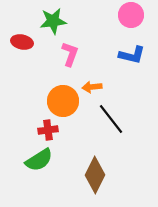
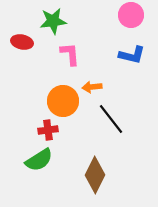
pink L-shape: rotated 25 degrees counterclockwise
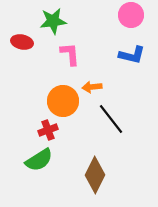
red cross: rotated 12 degrees counterclockwise
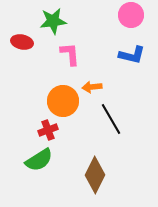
black line: rotated 8 degrees clockwise
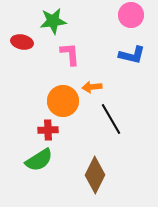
red cross: rotated 18 degrees clockwise
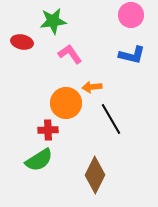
pink L-shape: rotated 30 degrees counterclockwise
orange circle: moved 3 px right, 2 px down
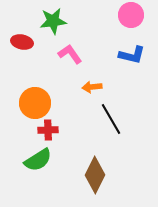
orange circle: moved 31 px left
green semicircle: moved 1 px left
